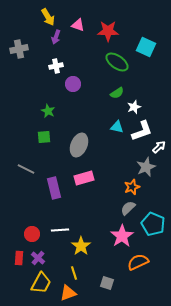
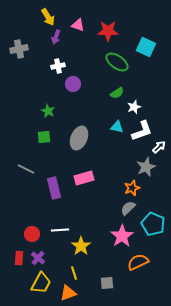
white cross: moved 2 px right
gray ellipse: moved 7 px up
orange star: moved 1 px down
gray square: rotated 24 degrees counterclockwise
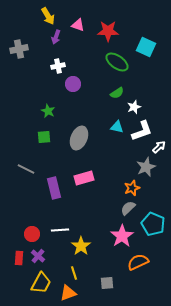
yellow arrow: moved 1 px up
purple cross: moved 2 px up
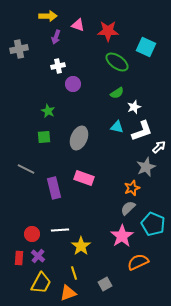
yellow arrow: rotated 60 degrees counterclockwise
pink rectangle: rotated 36 degrees clockwise
gray square: moved 2 px left, 1 px down; rotated 24 degrees counterclockwise
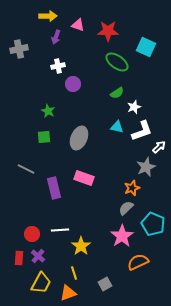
gray semicircle: moved 2 px left
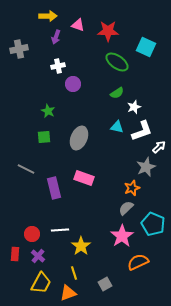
red rectangle: moved 4 px left, 4 px up
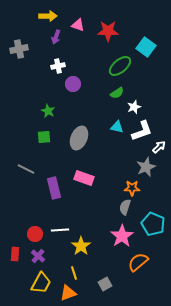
cyan square: rotated 12 degrees clockwise
green ellipse: moved 3 px right, 4 px down; rotated 75 degrees counterclockwise
orange star: rotated 21 degrees clockwise
gray semicircle: moved 1 px left, 1 px up; rotated 28 degrees counterclockwise
red circle: moved 3 px right
orange semicircle: rotated 15 degrees counterclockwise
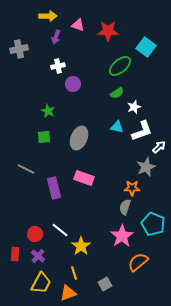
white line: rotated 42 degrees clockwise
